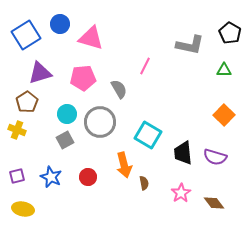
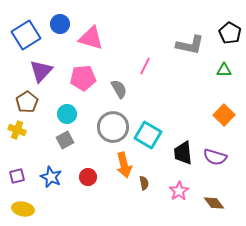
purple triangle: moved 1 px right, 2 px up; rotated 30 degrees counterclockwise
gray circle: moved 13 px right, 5 px down
pink star: moved 2 px left, 2 px up
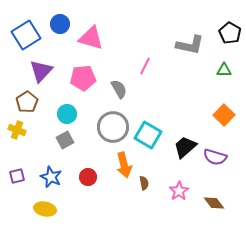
black trapezoid: moved 2 px right, 6 px up; rotated 55 degrees clockwise
yellow ellipse: moved 22 px right
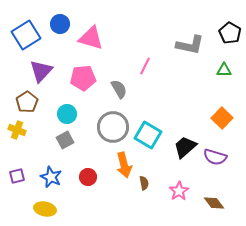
orange square: moved 2 px left, 3 px down
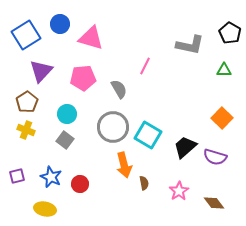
yellow cross: moved 9 px right
gray square: rotated 24 degrees counterclockwise
red circle: moved 8 px left, 7 px down
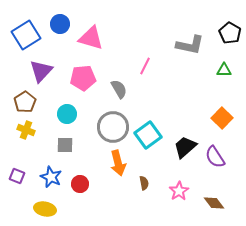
brown pentagon: moved 2 px left
cyan square: rotated 24 degrees clockwise
gray square: moved 5 px down; rotated 36 degrees counterclockwise
purple semicircle: rotated 40 degrees clockwise
orange arrow: moved 6 px left, 2 px up
purple square: rotated 35 degrees clockwise
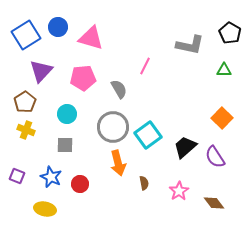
blue circle: moved 2 px left, 3 px down
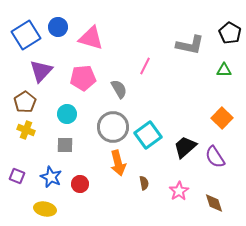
brown diamond: rotated 20 degrees clockwise
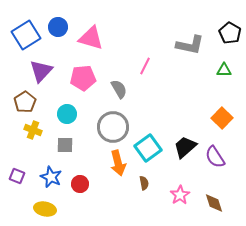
yellow cross: moved 7 px right
cyan square: moved 13 px down
pink star: moved 1 px right, 4 px down
